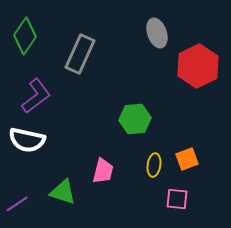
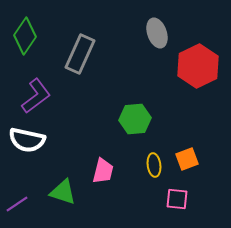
yellow ellipse: rotated 15 degrees counterclockwise
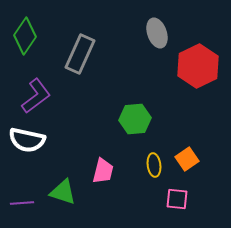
orange square: rotated 15 degrees counterclockwise
purple line: moved 5 px right, 1 px up; rotated 30 degrees clockwise
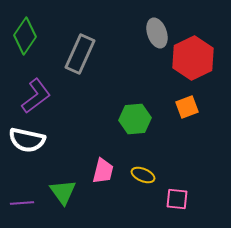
red hexagon: moved 5 px left, 8 px up
orange square: moved 52 px up; rotated 15 degrees clockwise
yellow ellipse: moved 11 px left, 10 px down; rotated 60 degrees counterclockwise
green triangle: rotated 36 degrees clockwise
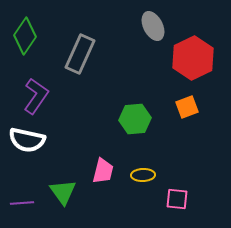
gray ellipse: moved 4 px left, 7 px up; rotated 8 degrees counterclockwise
purple L-shape: rotated 18 degrees counterclockwise
yellow ellipse: rotated 25 degrees counterclockwise
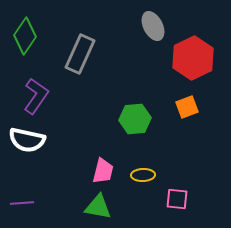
green triangle: moved 35 px right, 15 px down; rotated 44 degrees counterclockwise
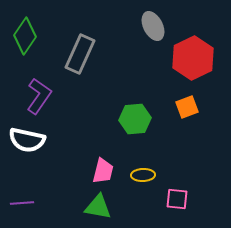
purple L-shape: moved 3 px right
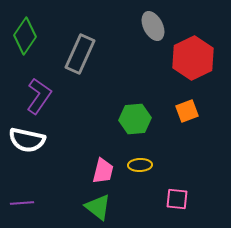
orange square: moved 4 px down
yellow ellipse: moved 3 px left, 10 px up
green triangle: rotated 28 degrees clockwise
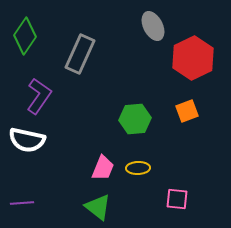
yellow ellipse: moved 2 px left, 3 px down
pink trapezoid: moved 3 px up; rotated 8 degrees clockwise
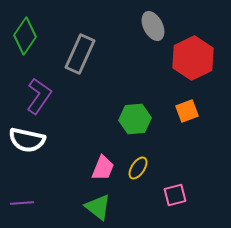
yellow ellipse: rotated 55 degrees counterclockwise
pink square: moved 2 px left, 4 px up; rotated 20 degrees counterclockwise
